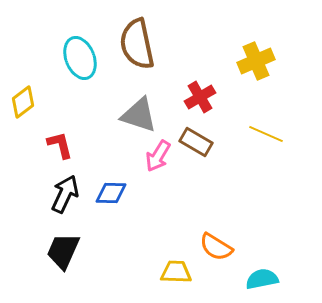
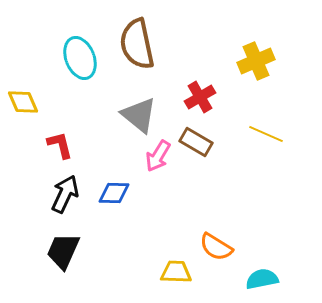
yellow diamond: rotated 76 degrees counterclockwise
gray triangle: rotated 21 degrees clockwise
blue diamond: moved 3 px right
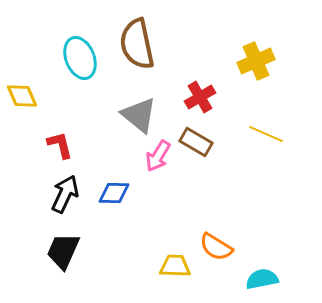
yellow diamond: moved 1 px left, 6 px up
yellow trapezoid: moved 1 px left, 6 px up
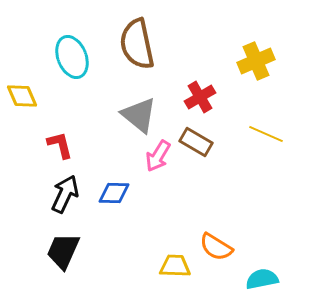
cyan ellipse: moved 8 px left, 1 px up
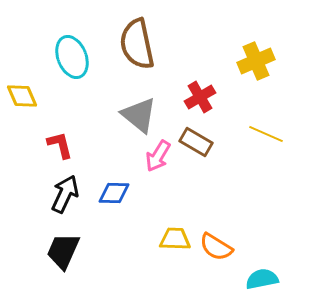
yellow trapezoid: moved 27 px up
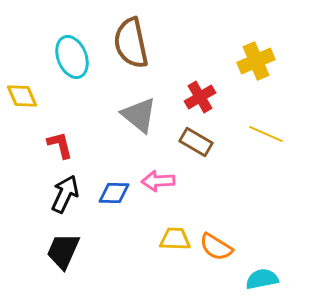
brown semicircle: moved 6 px left, 1 px up
pink arrow: moved 25 px down; rotated 56 degrees clockwise
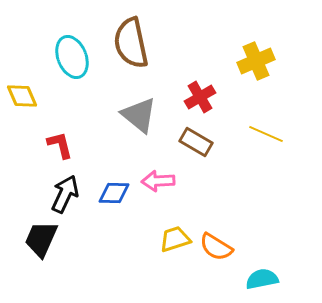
yellow trapezoid: rotated 20 degrees counterclockwise
black trapezoid: moved 22 px left, 12 px up
